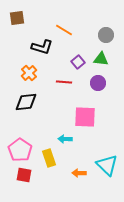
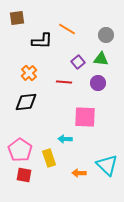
orange line: moved 3 px right, 1 px up
black L-shape: moved 6 px up; rotated 15 degrees counterclockwise
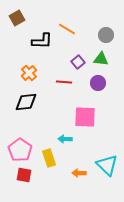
brown square: rotated 21 degrees counterclockwise
